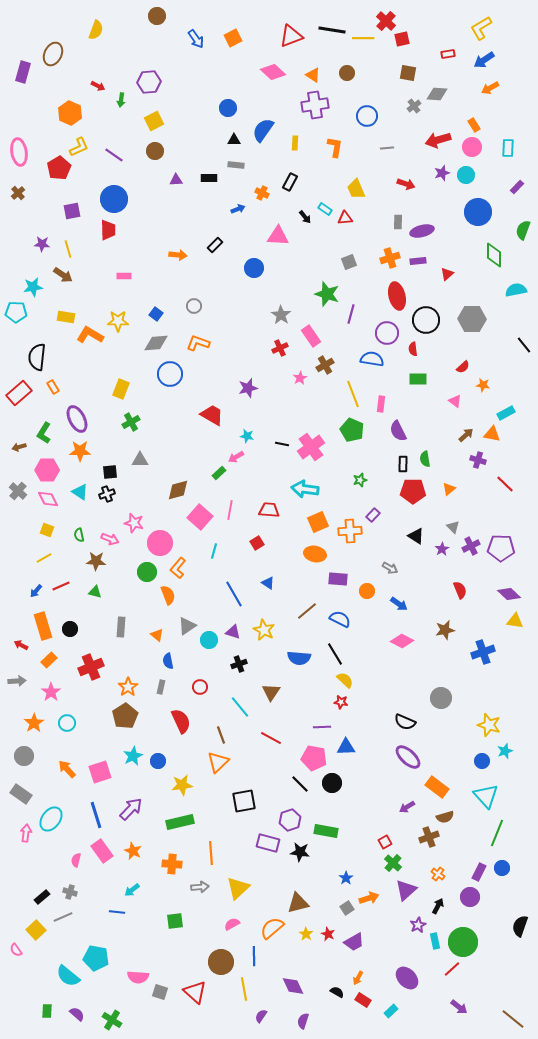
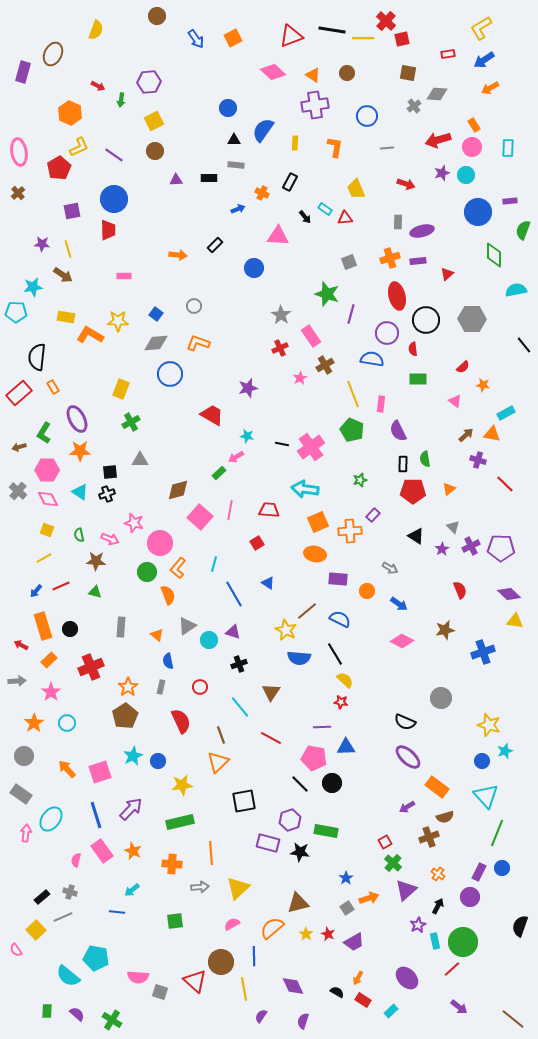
purple rectangle at (517, 187): moved 7 px left, 14 px down; rotated 40 degrees clockwise
cyan line at (214, 551): moved 13 px down
yellow star at (264, 630): moved 22 px right
red triangle at (195, 992): moved 11 px up
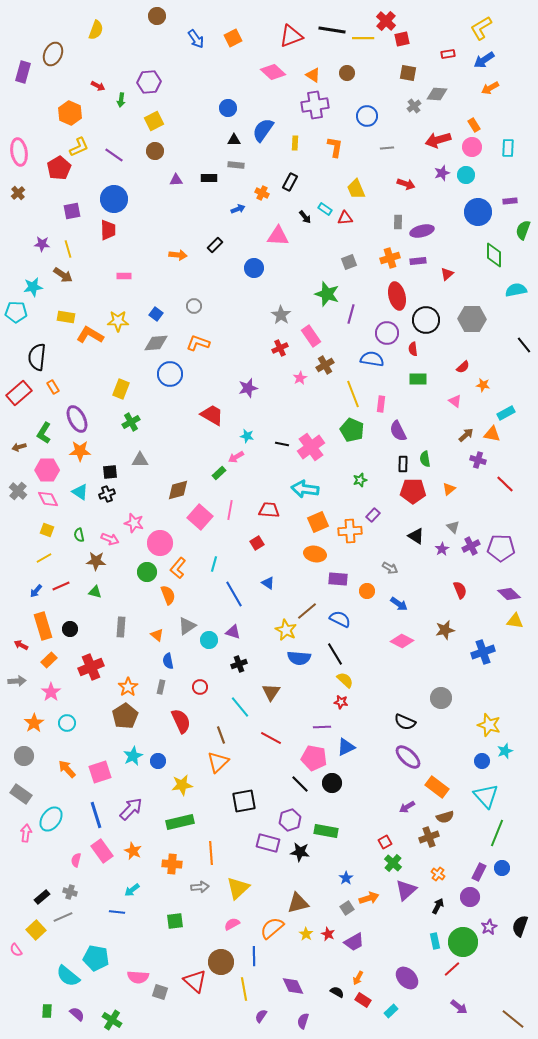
blue triangle at (346, 747): rotated 24 degrees counterclockwise
purple star at (418, 925): moved 71 px right, 2 px down
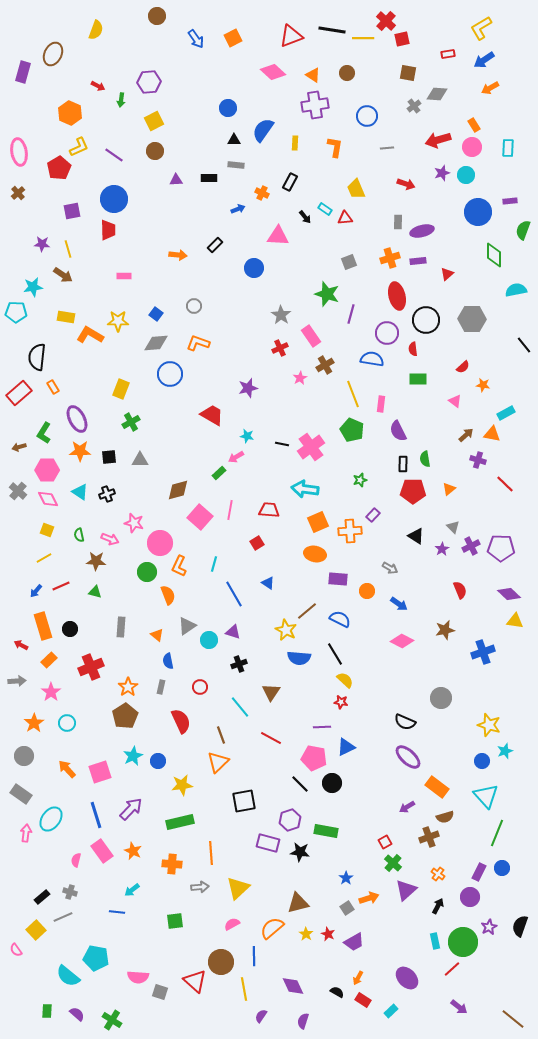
black square at (110, 472): moved 1 px left, 15 px up
orange L-shape at (178, 568): moved 1 px right, 2 px up; rotated 15 degrees counterclockwise
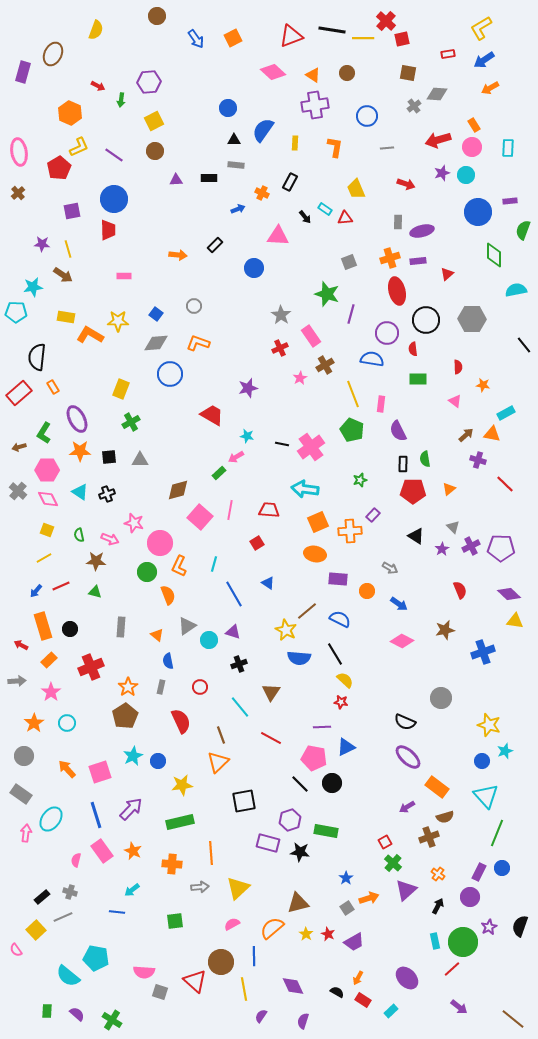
red ellipse at (397, 296): moved 5 px up
red semicircle at (463, 367): moved 5 px left; rotated 48 degrees counterclockwise
pink semicircle at (138, 977): moved 6 px right, 5 px up
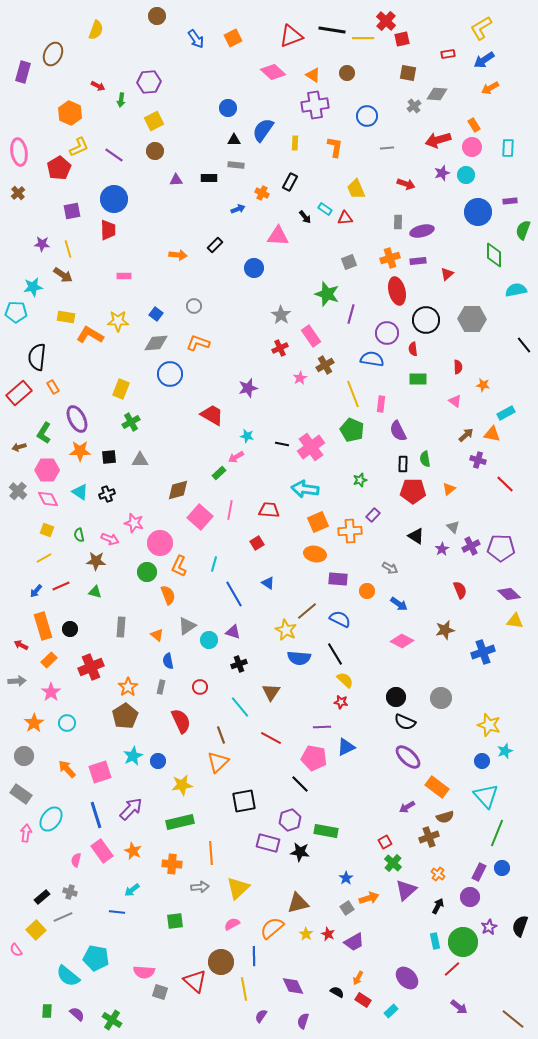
black circle at (332, 783): moved 64 px right, 86 px up
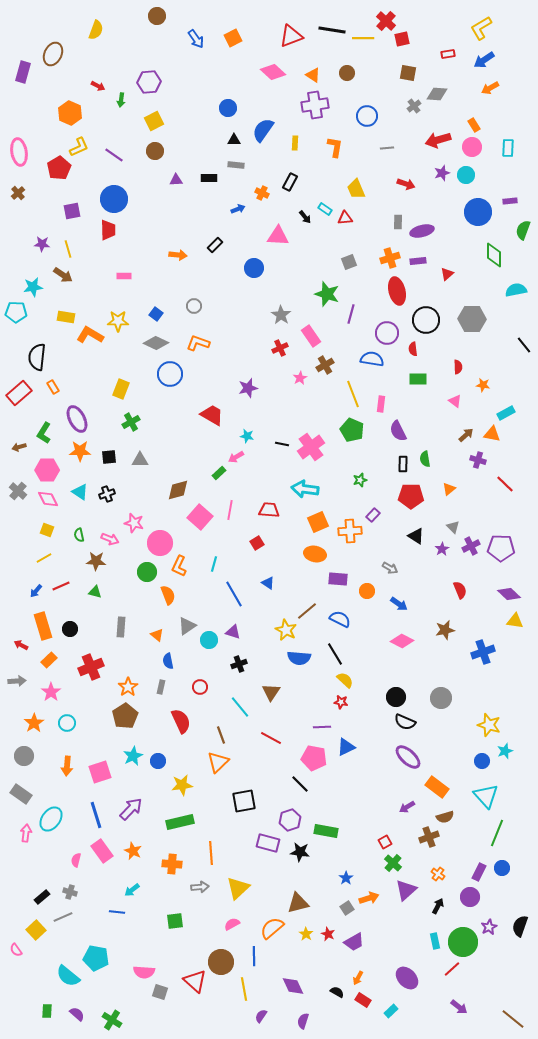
gray diamond at (156, 343): rotated 30 degrees clockwise
red pentagon at (413, 491): moved 2 px left, 5 px down
orange arrow at (67, 769): moved 3 px up; rotated 132 degrees counterclockwise
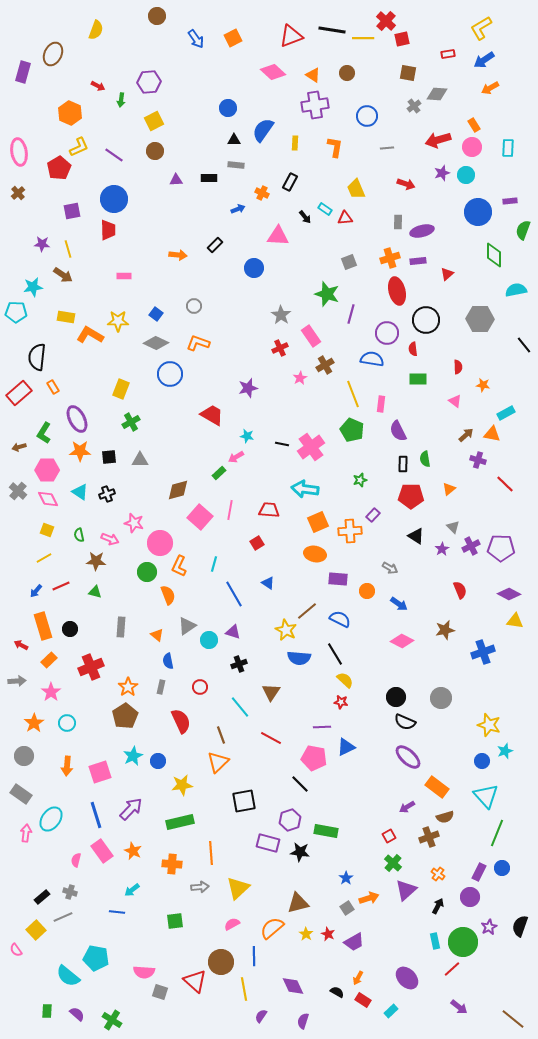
gray hexagon at (472, 319): moved 8 px right
purple diamond at (509, 594): rotated 15 degrees counterclockwise
red square at (385, 842): moved 4 px right, 6 px up
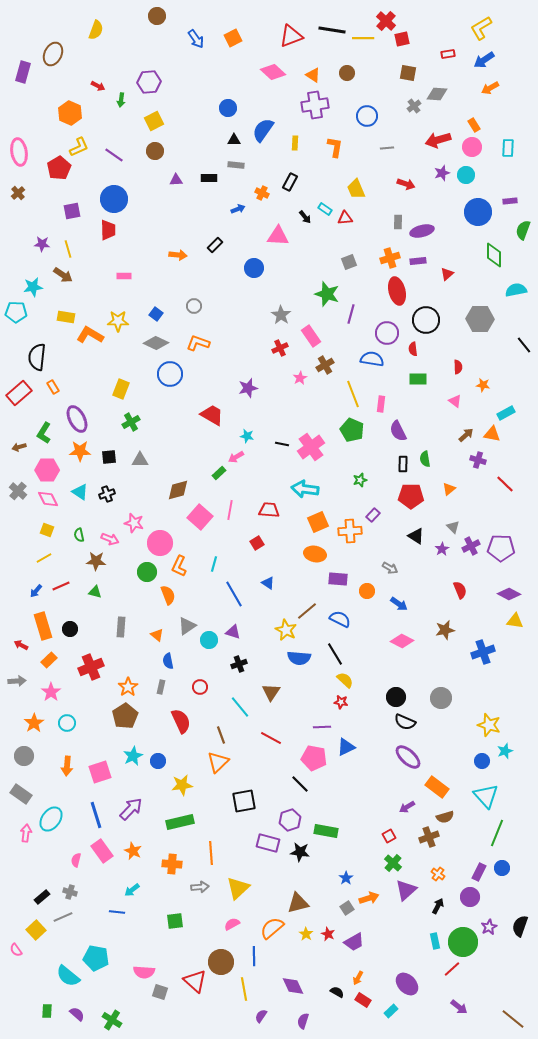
purple ellipse at (407, 978): moved 6 px down
